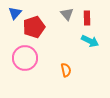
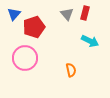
blue triangle: moved 1 px left, 1 px down
red rectangle: moved 2 px left, 5 px up; rotated 16 degrees clockwise
orange semicircle: moved 5 px right
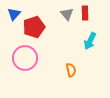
red rectangle: rotated 16 degrees counterclockwise
cyan arrow: rotated 90 degrees clockwise
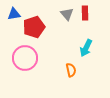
blue triangle: rotated 40 degrees clockwise
cyan arrow: moved 4 px left, 7 px down
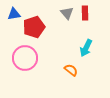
gray triangle: moved 1 px up
orange semicircle: rotated 40 degrees counterclockwise
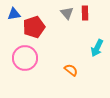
cyan arrow: moved 11 px right
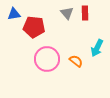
red pentagon: rotated 25 degrees clockwise
pink circle: moved 22 px right, 1 px down
orange semicircle: moved 5 px right, 9 px up
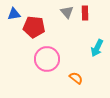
gray triangle: moved 1 px up
orange semicircle: moved 17 px down
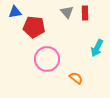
blue triangle: moved 1 px right, 2 px up
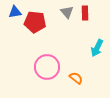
red pentagon: moved 1 px right, 5 px up
pink circle: moved 8 px down
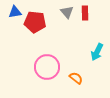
cyan arrow: moved 4 px down
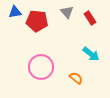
red rectangle: moved 5 px right, 5 px down; rotated 32 degrees counterclockwise
red pentagon: moved 2 px right, 1 px up
cyan arrow: moved 6 px left, 2 px down; rotated 78 degrees counterclockwise
pink circle: moved 6 px left
